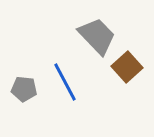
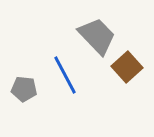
blue line: moved 7 px up
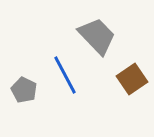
brown square: moved 5 px right, 12 px down; rotated 8 degrees clockwise
gray pentagon: moved 1 px down; rotated 20 degrees clockwise
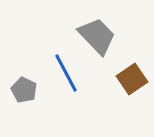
blue line: moved 1 px right, 2 px up
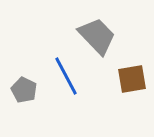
blue line: moved 3 px down
brown square: rotated 24 degrees clockwise
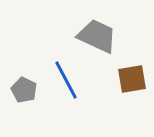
gray trapezoid: rotated 21 degrees counterclockwise
blue line: moved 4 px down
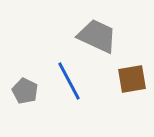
blue line: moved 3 px right, 1 px down
gray pentagon: moved 1 px right, 1 px down
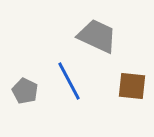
brown square: moved 7 px down; rotated 16 degrees clockwise
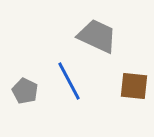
brown square: moved 2 px right
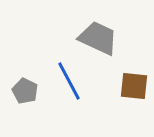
gray trapezoid: moved 1 px right, 2 px down
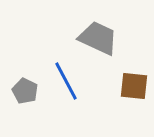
blue line: moved 3 px left
